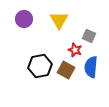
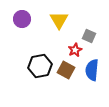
purple circle: moved 2 px left
red star: rotated 24 degrees clockwise
blue semicircle: moved 1 px right, 3 px down
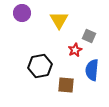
purple circle: moved 6 px up
brown square: moved 15 px down; rotated 24 degrees counterclockwise
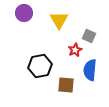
purple circle: moved 2 px right
blue semicircle: moved 2 px left
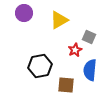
yellow triangle: rotated 30 degrees clockwise
gray square: moved 1 px down
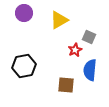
black hexagon: moved 16 px left
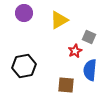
red star: moved 1 px down
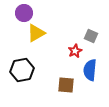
yellow triangle: moved 23 px left, 13 px down
gray square: moved 2 px right, 1 px up
black hexagon: moved 2 px left, 4 px down
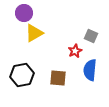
yellow triangle: moved 2 px left
black hexagon: moved 5 px down
brown square: moved 8 px left, 7 px up
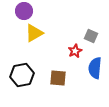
purple circle: moved 2 px up
blue semicircle: moved 5 px right, 2 px up
